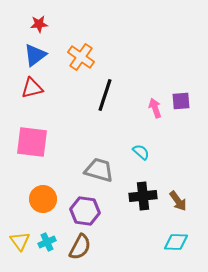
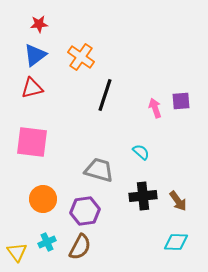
purple hexagon: rotated 16 degrees counterclockwise
yellow triangle: moved 3 px left, 11 px down
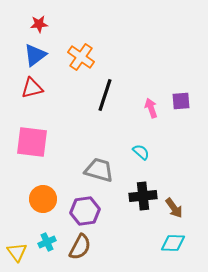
pink arrow: moved 4 px left
brown arrow: moved 4 px left, 7 px down
cyan diamond: moved 3 px left, 1 px down
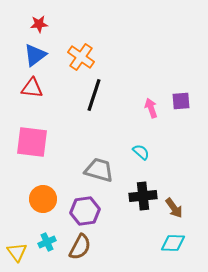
red triangle: rotated 20 degrees clockwise
black line: moved 11 px left
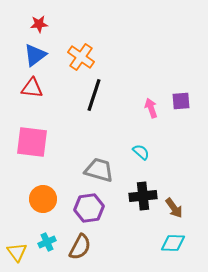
purple hexagon: moved 4 px right, 3 px up
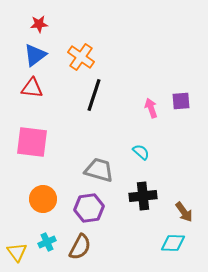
brown arrow: moved 10 px right, 4 px down
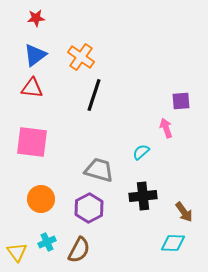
red star: moved 3 px left, 6 px up
pink arrow: moved 15 px right, 20 px down
cyan semicircle: rotated 84 degrees counterclockwise
orange circle: moved 2 px left
purple hexagon: rotated 20 degrees counterclockwise
brown semicircle: moved 1 px left, 3 px down
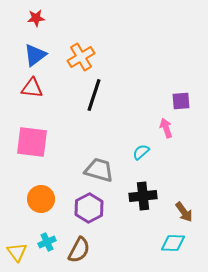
orange cross: rotated 24 degrees clockwise
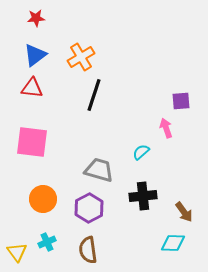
orange circle: moved 2 px right
brown semicircle: moved 9 px right; rotated 144 degrees clockwise
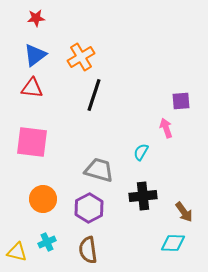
cyan semicircle: rotated 18 degrees counterclockwise
yellow triangle: rotated 40 degrees counterclockwise
